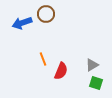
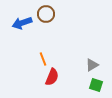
red semicircle: moved 9 px left, 6 px down
green square: moved 2 px down
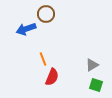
blue arrow: moved 4 px right, 6 px down
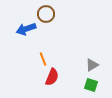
green square: moved 5 px left
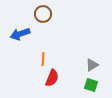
brown circle: moved 3 px left
blue arrow: moved 6 px left, 5 px down
orange line: rotated 24 degrees clockwise
red semicircle: moved 1 px down
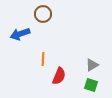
red semicircle: moved 7 px right, 2 px up
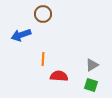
blue arrow: moved 1 px right, 1 px down
red semicircle: rotated 108 degrees counterclockwise
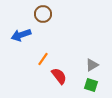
orange line: rotated 32 degrees clockwise
red semicircle: rotated 48 degrees clockwise
